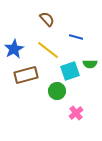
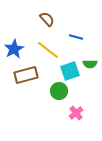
green circle: moved 2 px right
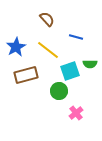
blue star: moved 2 px right, 2 px up
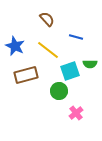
blue star: moved 1 px left, 1 px up; rotated 18 degrees counterclockwise
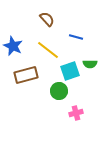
blue star: moved 2 px left
pink cross: rotated 24 degrees clockwise
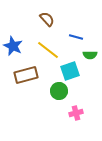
green semicircle: moved 9 px up
